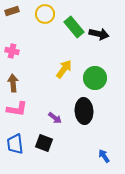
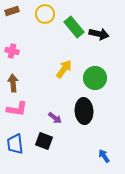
black square: moved 2 px up
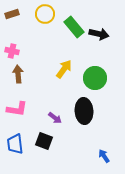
brown rectangle: moved 3 px down
brown arrow: moved 5 px right, 9 px up
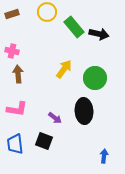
yellow circle: moved 2 px right, 2 px up
blue arrow: rotated 40 degrees clockwise
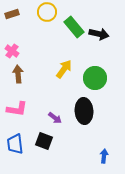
pink cross: rotated 24 degrees clockwise
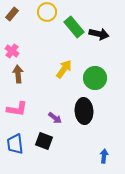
brown rectangle: rotated 32 degrees counterclockwise
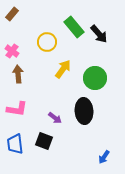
yellow circle: moved 30 px down
black arrow: rotated 36 degrees clockwise
yellow arrow: moved 1 px left
blue arrow: moved 1 px down; rotated 152 degrees counterclockwise
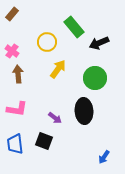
black arrow: moved 9 px down; rotated 108 degrees clockwise
yellow arrow: moved 5 px left
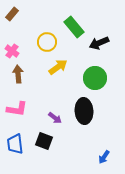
yellow arrow: moved 2 px up; rotated 18 degrees clockwise
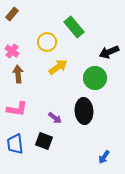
black arrow: moved 10 px right, 9 px down
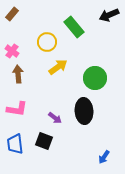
black arrow: moved 37 px up
